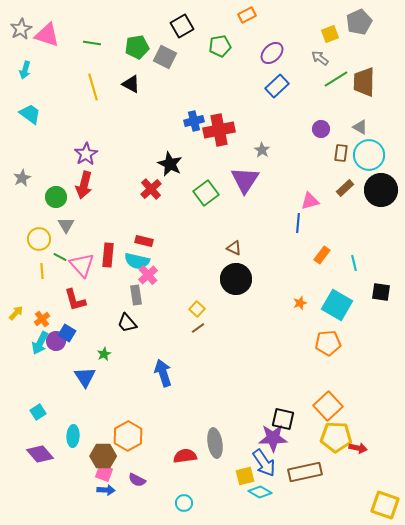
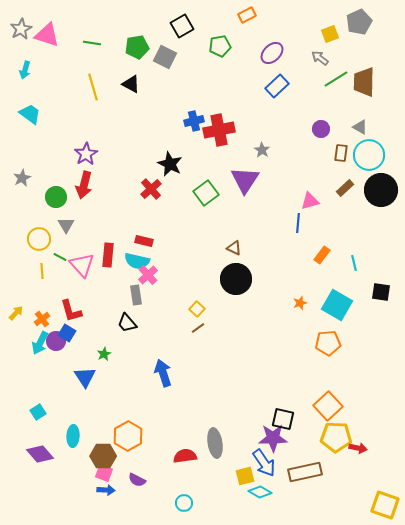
red L-shape at (75, 300): moved 4 px left, 11 px down
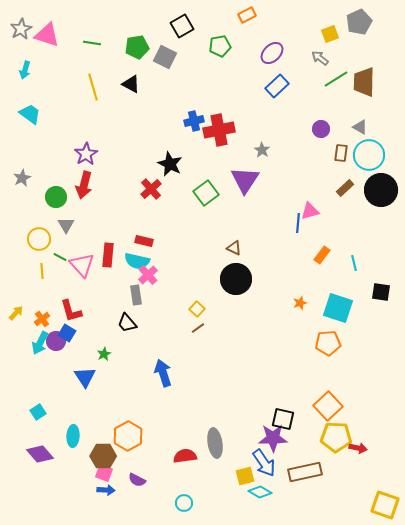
pink triangle at (310, 201): moved 10 px down
cyan square at (337, 305): moved 1 px right, 3 px down; rotated 12 degrees counterclockwise
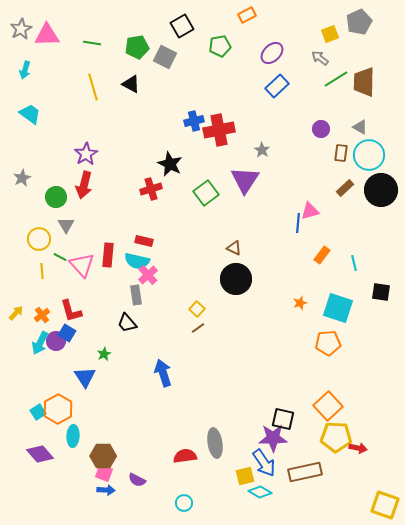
pink triangle at (47, 35): rotated 20 degrees counterclockwise
red cross at (151, 189): rotated 25 degrees clockwise
orange cross at (42, 319): moved 4 px up
orange hexagon at (128, 436): moved 70 px left, 27 px up
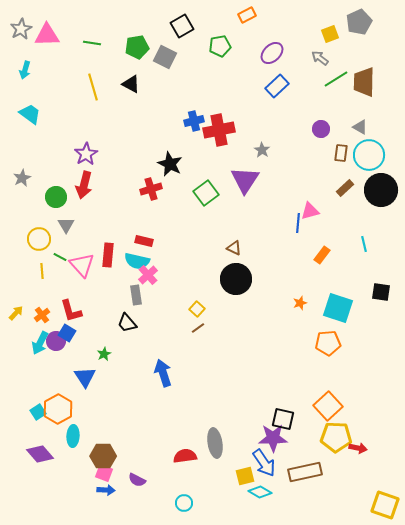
cyan line at (354, 263): moved 10 px right, 19 px up
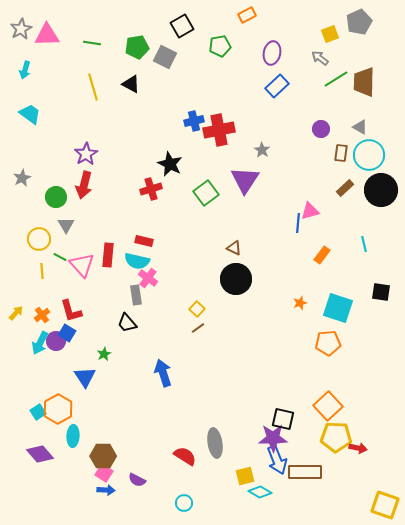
purple ellipse at (272, 53): rotated 35 degrees counterclockwise
pink cross at (148, 275): moved 3 px down; rotated 12 degrees counterclockwise
red semicircle at (185, 456): rotated 40 degrees clockwise
blue arrow at (264, 463): moved 13 px right, 3 px up; rotated 12 degrees clockwise
brown rectangle at (305, 472): rotated 12 degrees clockwise
pink square at (104, 473): rotated 12 degrees clockwise
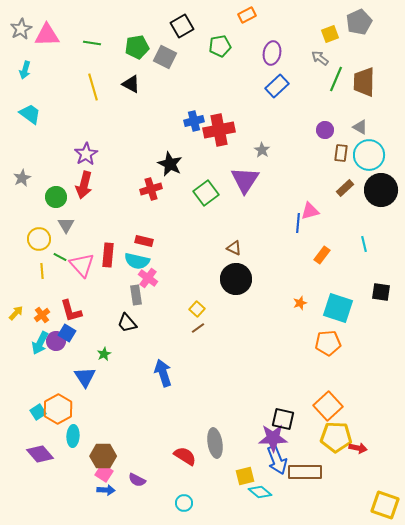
green line at (336, 79): rotated 35 degrees counterclockwise
purple circle at (321, 129): moved 4 px right, 1 px down
cyan diamond at (260, 492): rotated 10 degrees clockwise
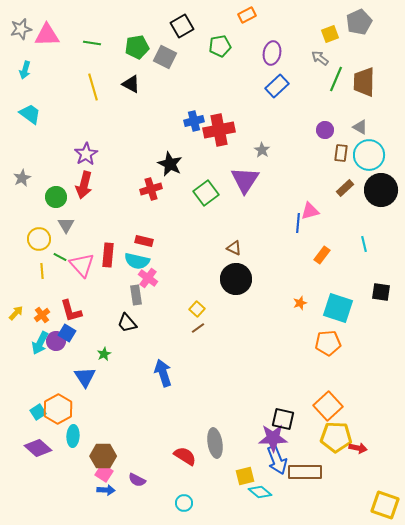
gray star at (21, 29): rotated 15 degrees clockwise
purple diamond at (40, 454): moved 2 px left, 6 px up; rotated 8 degrees counterclockwise
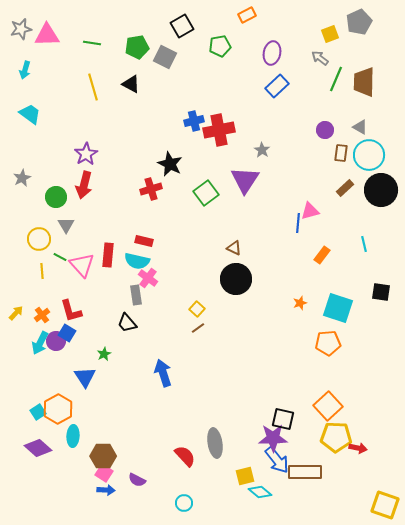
red semicircle at (185, 456): rotated 15 degrees clockwise
blue arrow at (277, 460): rotated 16 degrees counterclockwise
